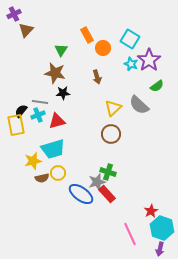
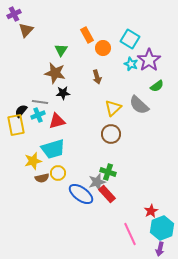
cyan hexagon: rotated 20 degrees clockwise
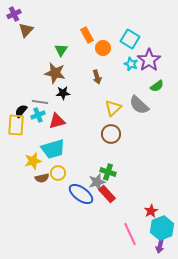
yellow rectangle: rotated 15 degrees clockwise
purple arrow: moved 3 px up
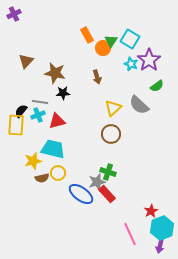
brown triangle: moved 31 px down
green triangle: moved 50 px right, 9 px up
cyan trapezoid: rotated 150 degrees counterclockwise
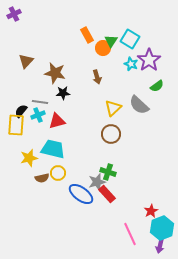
yellow star: moved 4 px left, 3 px up
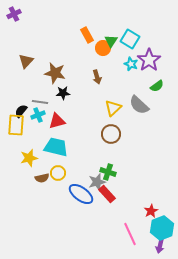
cyan trapezoid: moved 3 px right, 2 px up
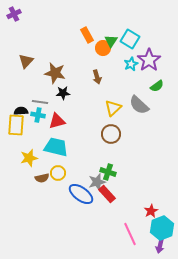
cyan star: rotated 24 degrees clockwise
black semicircle: rotated 48 degrees clockwise
cyan cross: rotated 32 degrees clockwise
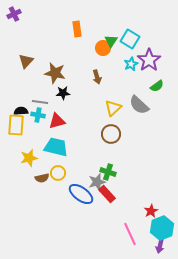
orange rectangle: moved 10 px left, 6 px up; rotated 21 degrees clockwise
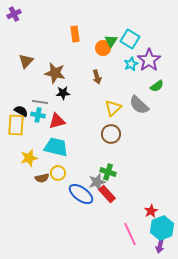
orange rectangle: moved 2 px left, 5 px down
black semicircle: rotated 32 degrees clockwise
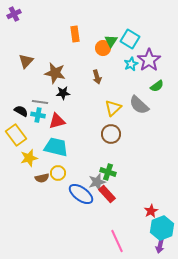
yellow rectangle: moved 10 px down; rotated 40 degrees counterclockwise
pink line: moved 13 px left, 7 px down
